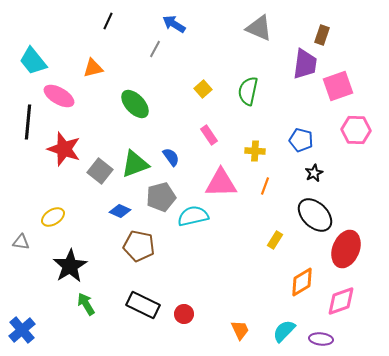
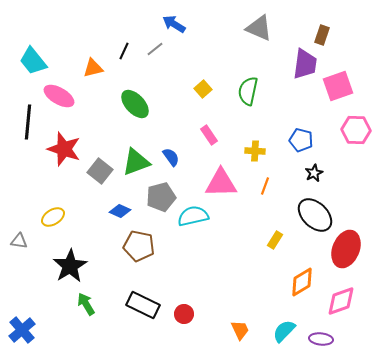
black line at (108, 21): moved 16 px right, 30 px down
gray line at (155, 49): rotated 24 degrees clockwise
green triangle at (135, 164): moved 1 px right, 2 px up
gray triangle at (21, 242): moved 2 px left, 1 px up
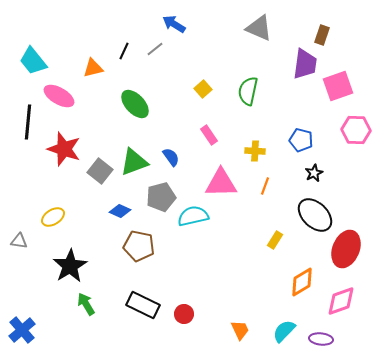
green triangle at (136, 162): moved 2 px left
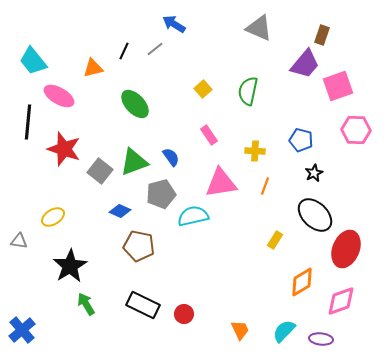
purple trapezoid at (305, 64): rotated 32 degrees clockwise
pink triangle at (221, 183): rotated 8 degrees counterclockwise
gray pentagon at (161, 197): moved 3 px up
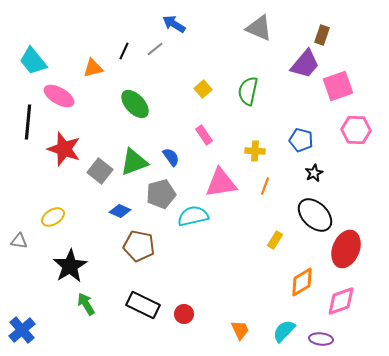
pink rectangle at (209, 135): moved 5 px left
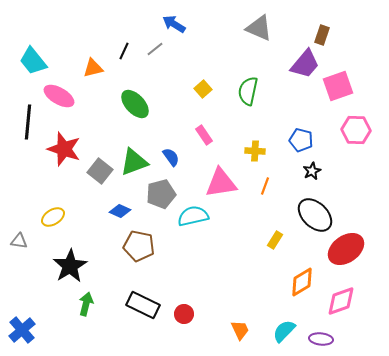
black star at (314, 173): moved 2 px left, 2 px up
red ellipse at (346, 249): rotated 33 degrees clockwise
green arrow at (86, 304): rotated 45 degrees clockwise
